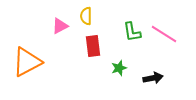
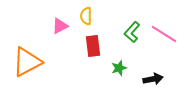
green L-shape: rotated 50 degrees clockwise
black arrow: moved 1 px down
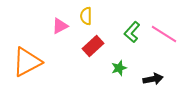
red rectangle: rotated 55 degrees clockwise
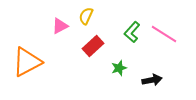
yellow semicircle: rotated 24 degrees clockwise
black arrow: moved 1 px left, 1 px down
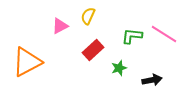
yellow semicircle: moved 2 px right
green L-shape: moved 4 px down; rotated 55 degrees clockwise
red rectangle: moved 4 px down
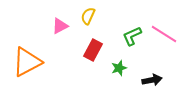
green L-shape: rotated 30 degrees counterclockwise
red rectangle: rotated 20 degrees counterclockwise
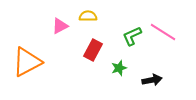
yellow semicircle: rotated 66 degrees clockwise
pink line: moved 1 px left, 2 px up
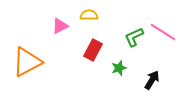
yellow semicircle: moved 1 px right, 1 px up
green L-shape: moved 2 px right, 1 px down
black arrow: rotated 48 degrees counterclockwise
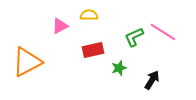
red rectangle: rotated 50 degrees clockwise
